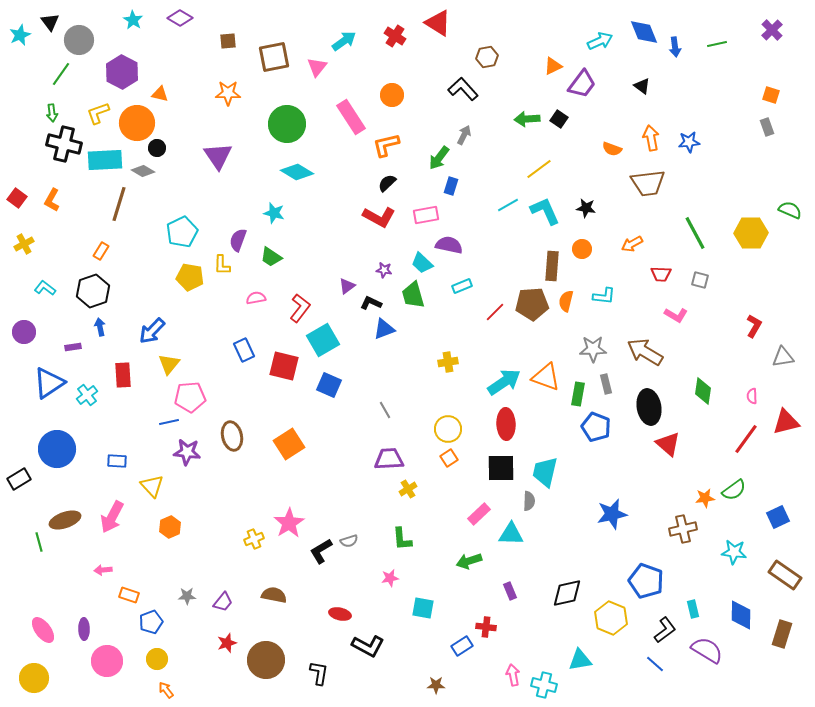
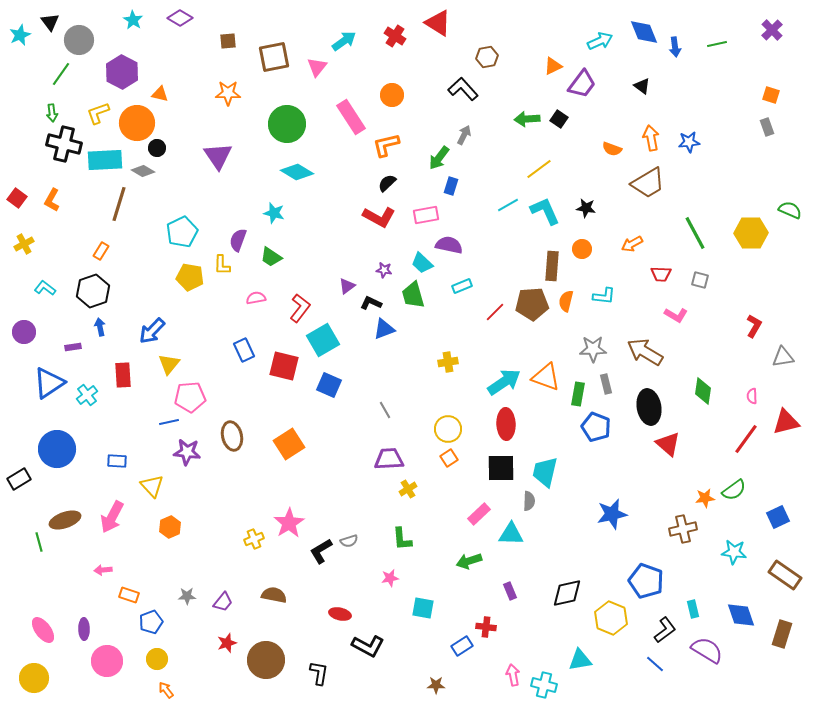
brown trapezoid at (648, 183): rotated 24 degrees counterclockwise
blue diamond at (741, 615): rotated 20 degrees counterclockwise
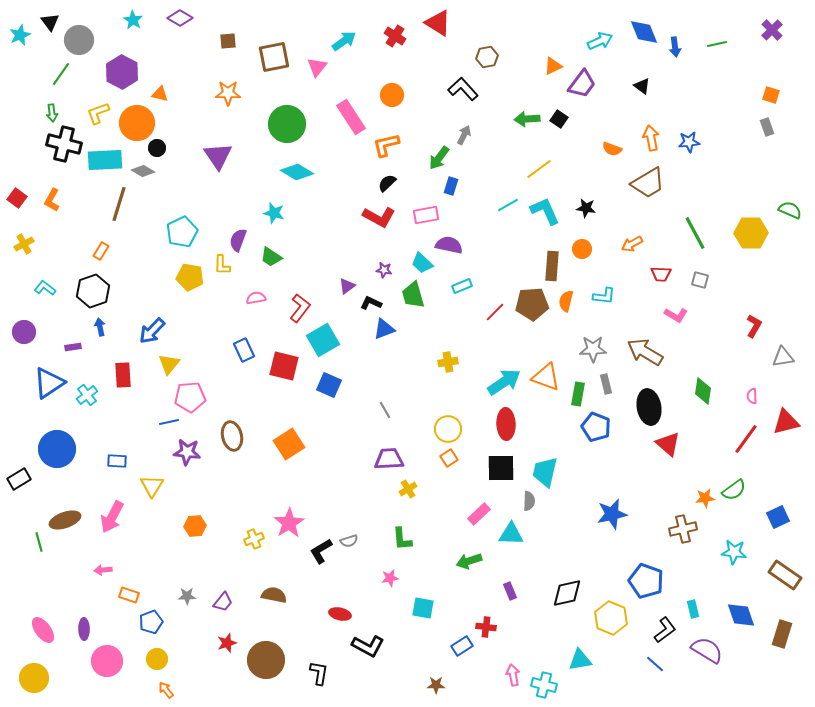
yellow triangle at (152, 486): rotated 15 degrees clockwise
orange hexagon at (170, 527): moved 25 px right, 1 px up; rotated 20 degrees clockwise
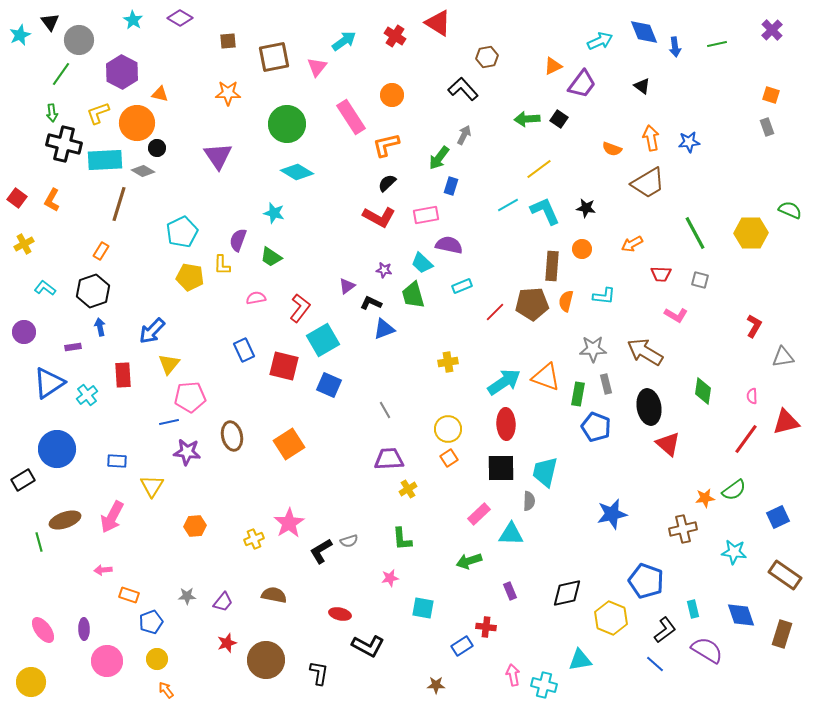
black rectangle at (19, 479): moved 4 px right, 1 px down
yellow circle at (34, 678): moved 3 px left, 4 px down
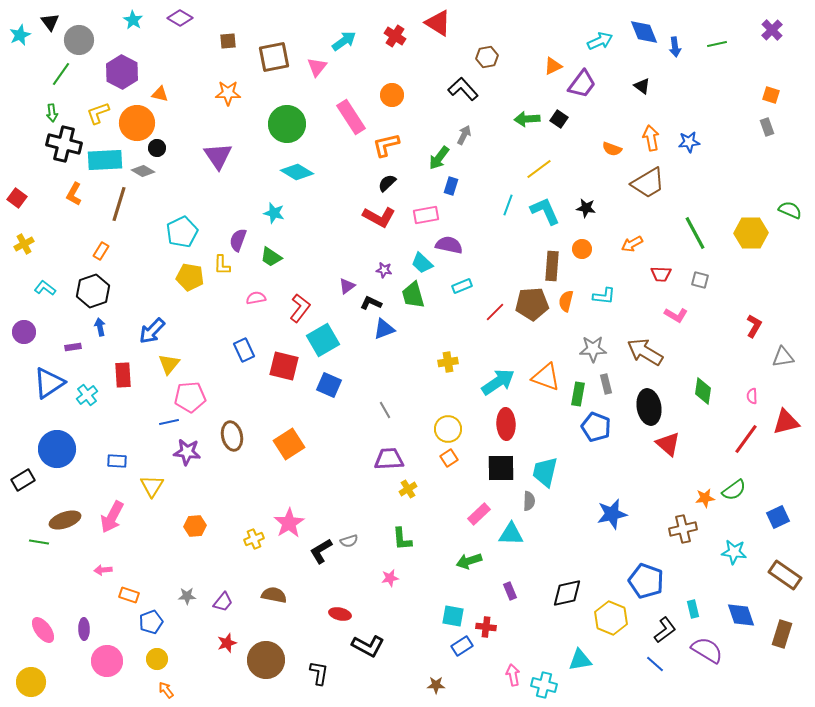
orange L-shape at (52, 200): moved 22 px right, 6 px up
cyan line at (508, 205): rotated 40 degrees counterclockwise
cyan arrow at (504, 382): moved 6 px left
green line at (39, 542): rotated 66 degrees counterclockwise
cyan square at (423, 608): moved 30 px right, 8 px down
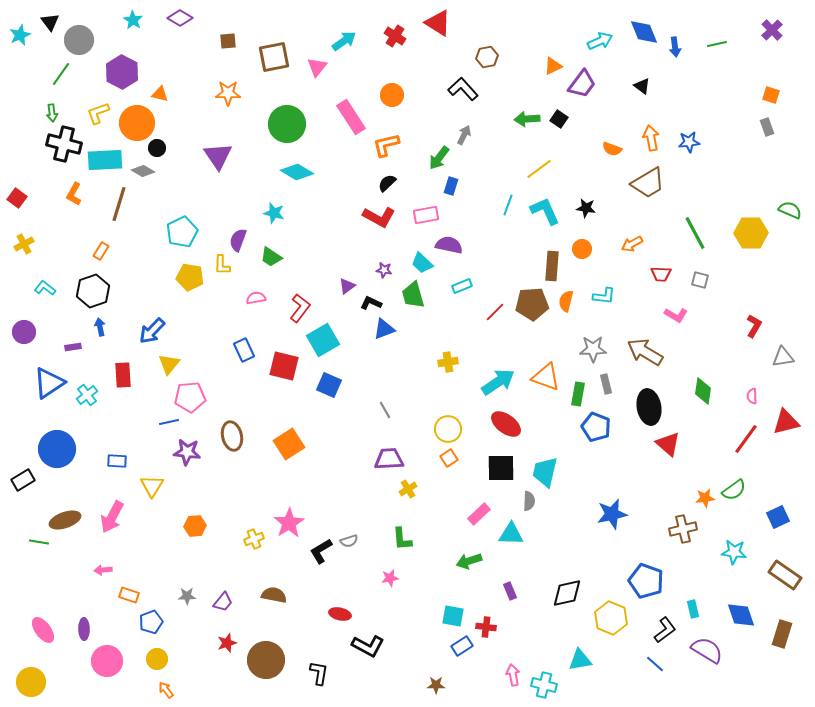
red ellipse at (506, 424): rotated 52 degrees counterclockwise
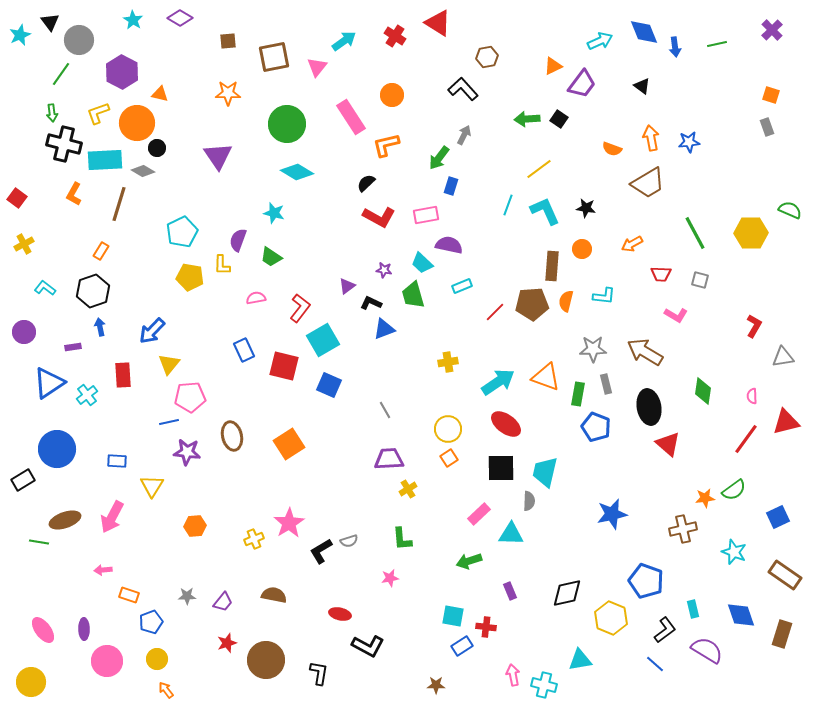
black semicircle at (387, 183): moved 21 px left
cyan star at (734, 552): rotated 15 degrees clockwise
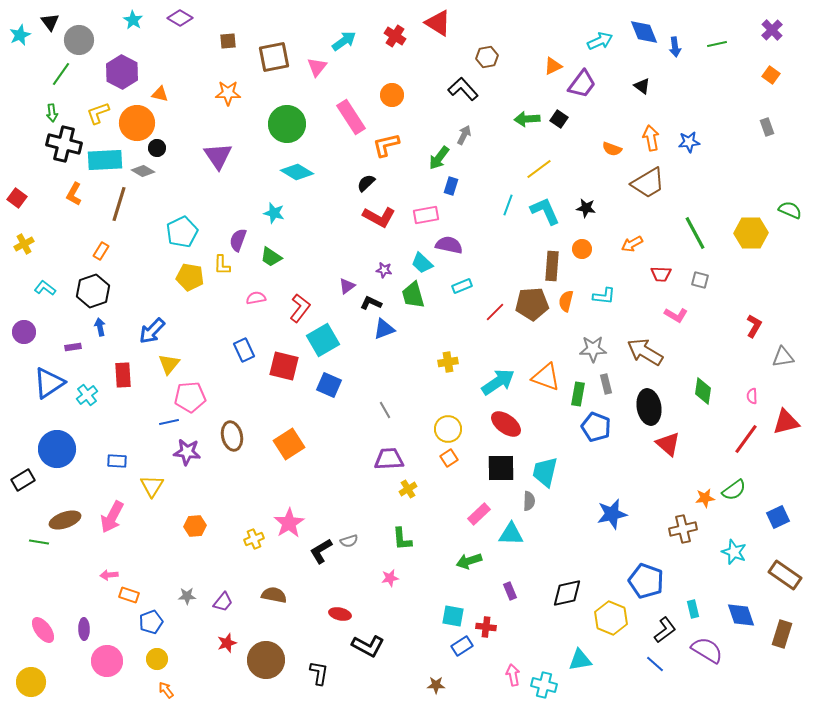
orange square at (771, 95): moved 20 px up; rotated 18 degrees clockwise
pink arrow at (103, 570): moved 6 px right, 5 px down
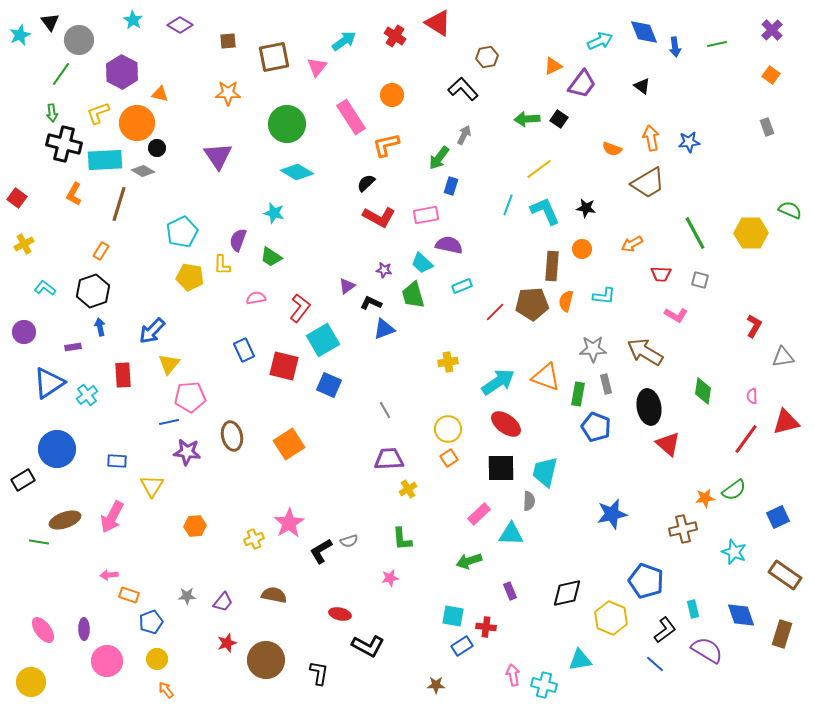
purple diamond at (180, 18): moved 7 px down
